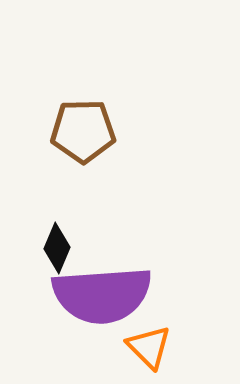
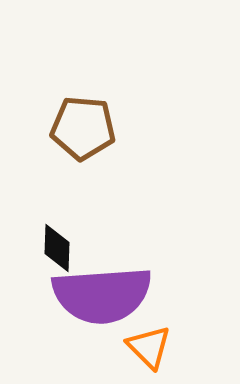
brown pentagon: moved 3 px up; rotated 6 degrees clockwise
black diamond: rotated 21 degrees counterclockwise
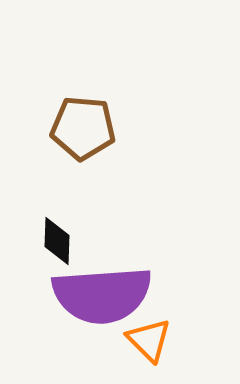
black diamond: moved 7 px up
orange triangle: moved 7 px up
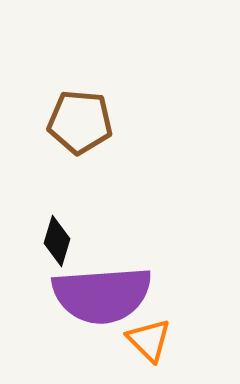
brown pentagon: moved 3 px left, 6 px up
black diamond: rotated 15 degrees clockwise
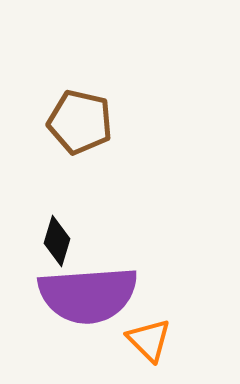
brown pentagon: rotated 8 degrees clockwise
purple semicircle: moved 14 px left
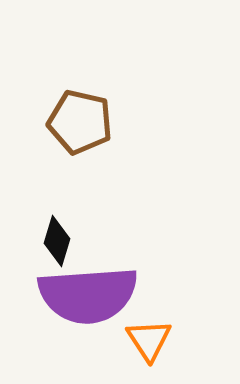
orange triangle: rotated 12 degrees clockwise
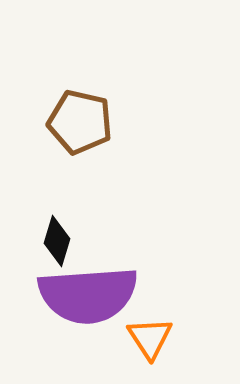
orange triangle: moved 1 px right, 2 px up
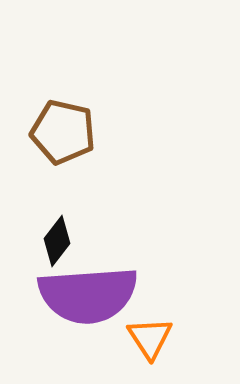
brown pentagon: moved 17 px left, 10 px down
black diamond: rotated 21 degrees clockwise
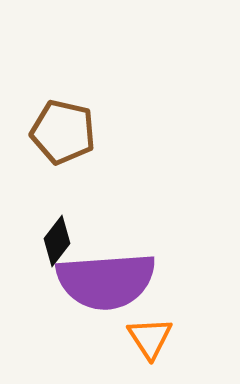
purple semicircle: moved 18 px right, 14 px up
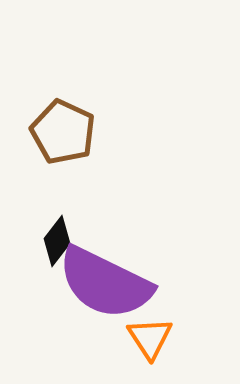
brown pentagon: rotated 12 degrees clockwise
purple semicircle: moved 1 px left, 2 px down; rotated 30 degrees clockwise
